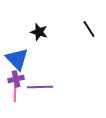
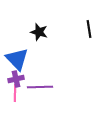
black line: rotated 24 degrees clockwise
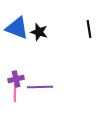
blue triangle: moved 31 px up; rotated 25 degrees counterclockwise
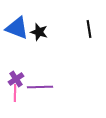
purple cross: rotated 21 degrees counterclockwise
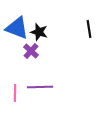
purple cross: moved 15 px right, 28 px up; rotated 14 degrees counterclockwise
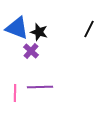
black line: rotated 36 degrees clockwise
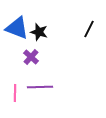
purple cross: moved 6 px down
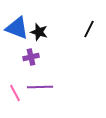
purple cross: rotated 35 degrees clockwise
pink line: rotated 30 degrees counterclockwise
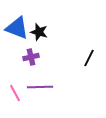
black line: moved 29 px down
